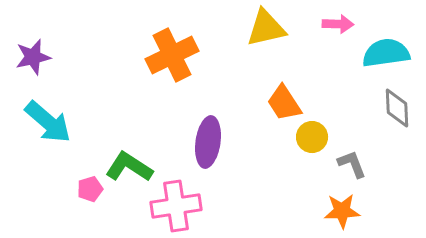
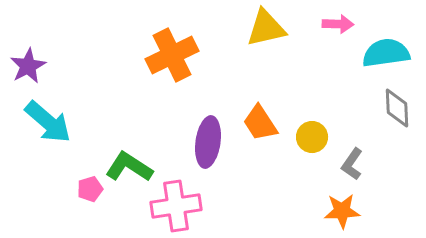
purple star: moved 5 px left, 9 px down; rotated 15 degrees counterclockwise
orange trapezoid: moved 24 px left, 20 px down
gray L-shape: rotated 124 degrees counterclockwise
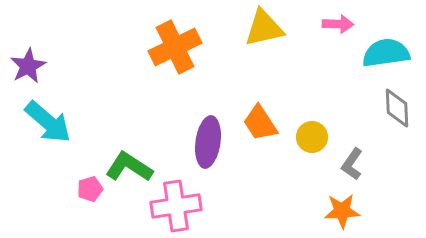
yellow triangle: moved 2 px left
orange cross: moved 3 px right, 8 px up
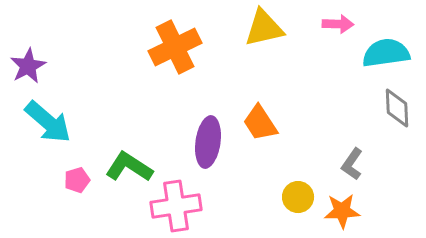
yellow circle: moved 14 px left, 60 px down
pink pentagon: moved 13 px left, 9 px up
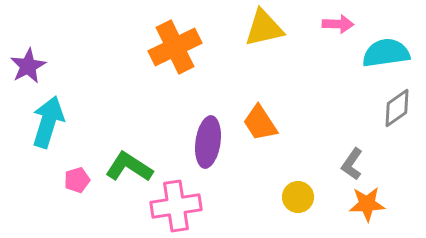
gray diamond: rotated 57 degrees clockwise
cyan arrow: rotated 114 degrees counterclockwise
orange star: moved 25 px right, 7 px up
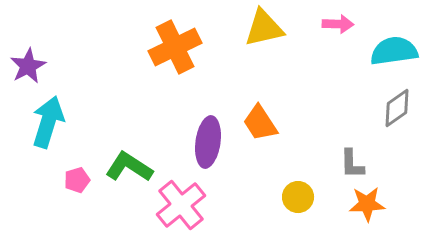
cyan semicircle: moved 8 px right, 2 px up
gray L-shape: rotated 36 degrees counterclockwise
pink cross: moved 5 px right, 1 px up; rotated 30 degrees counterclockwise
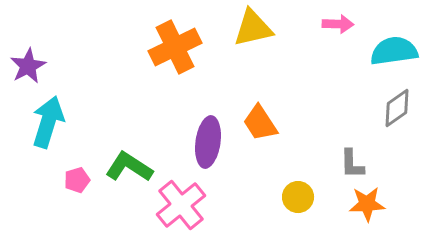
yellow triangle: moved 11 px left
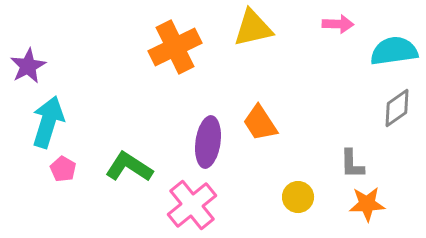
pink pentagon: moved 14 px left, 11 px up; rotated 25 degrees counterclockwise
pink cross: moved 11 px right
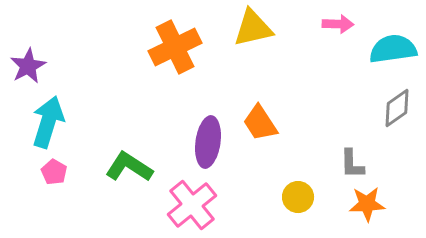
cyan semicircle: moved 1 px left, 2 px up
pink pentagon: moved 9 px left, 3 px down
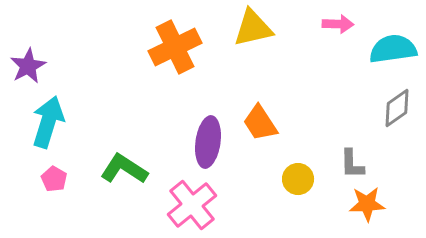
green L-shape: moved 5 px left, 2 px down
pink pentagon: moved 7 px down
yellow circle: moved 18 px up
